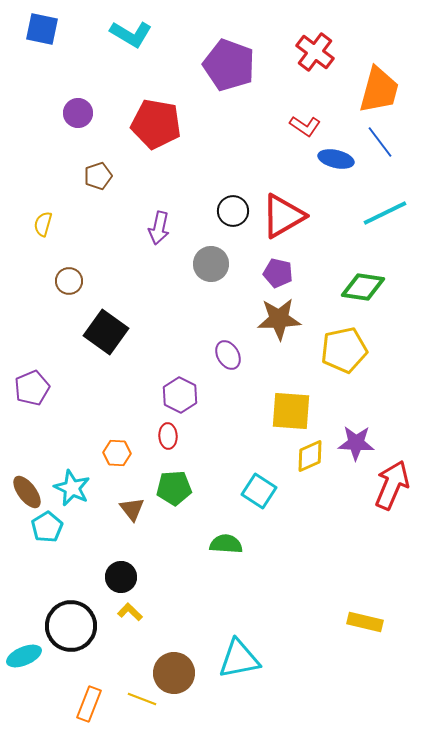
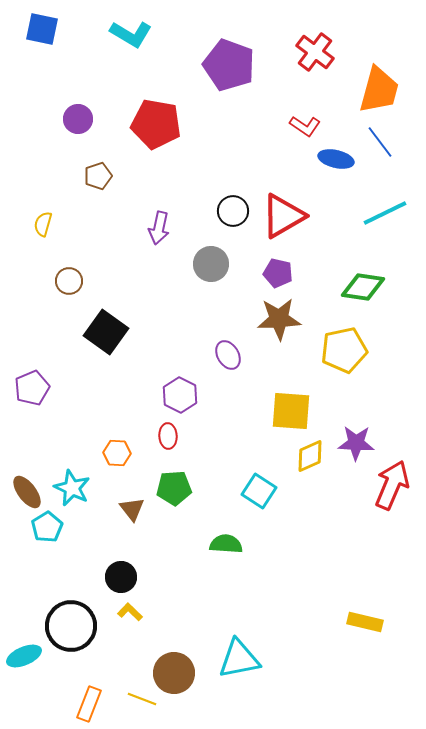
purple circle at (78, 113): moved 6 px down
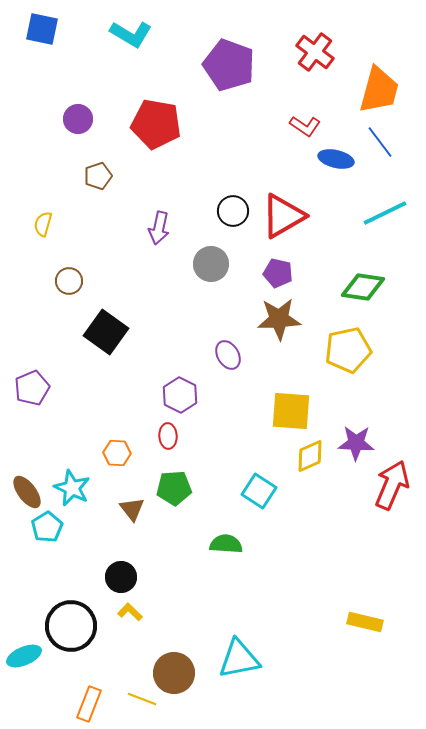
yellow pentagon at (344, 350): moved 4 px right
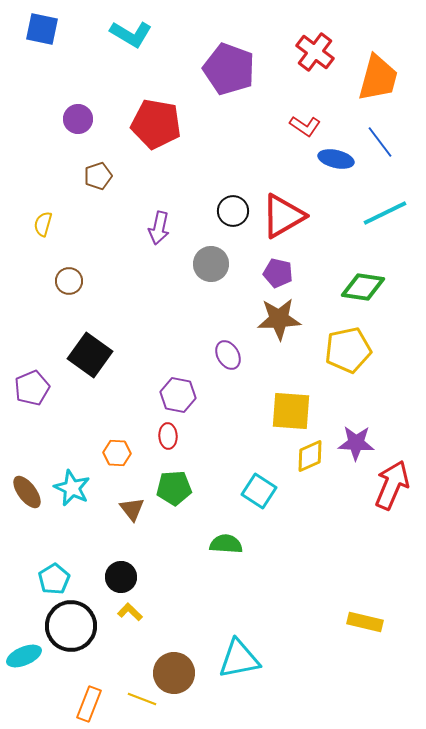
purple pentagon at (229, 65): moved 4 px down
orange trapezoid at (379, 90): moved 1 px left, 12 px up
black square at (106, 332): moved 16 px left, 23 px down
purple hexagon at (180, 395): moved 2 px left; rotated 16 degrees counterclockwise
cyan pentagon at (47, 527): moved 7 px right, 52 px down
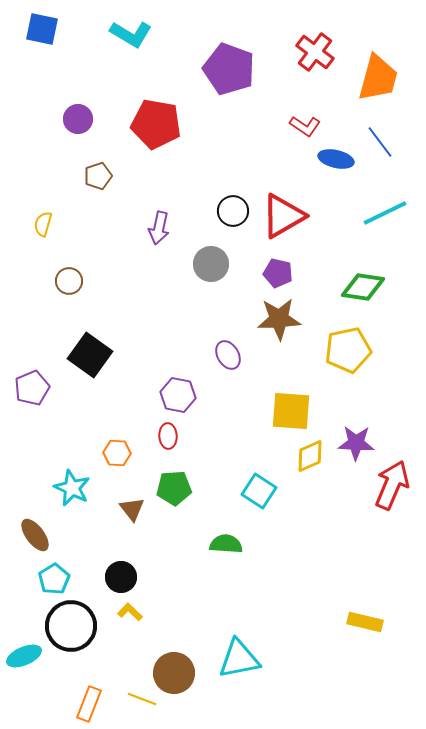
brown ellipse at (27, 492): moved 8 px right, 43 px down
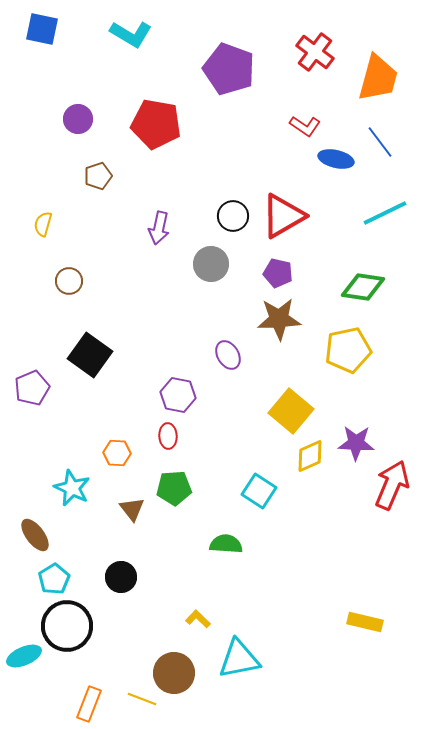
black circle at (233, 211): moved 5 px down
yellow square at (291, 411): rotated 36 degrees clockwise
yellow L-shape at (130, 612): moved 68 px right, 7 px down
black circle at (71, 626): moved 4 px left
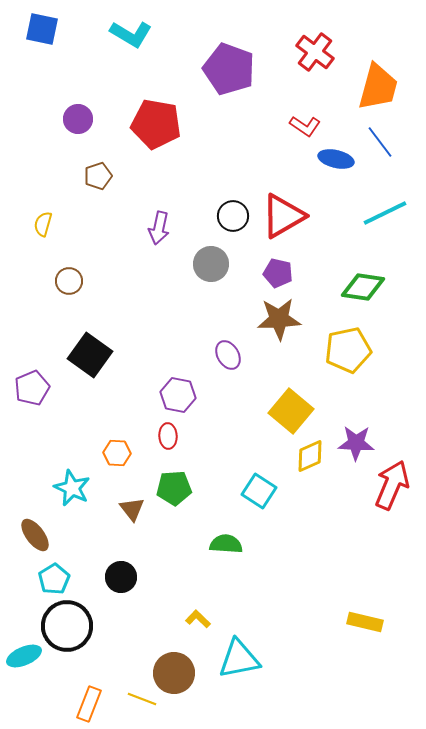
orange trapezoid at (378, 78): moved 9 px down
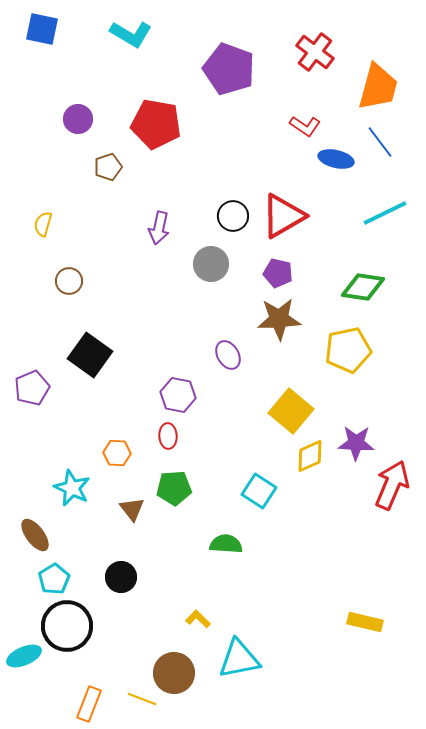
brown pentagon at (98, 176): moved 10 px right, 9 px up
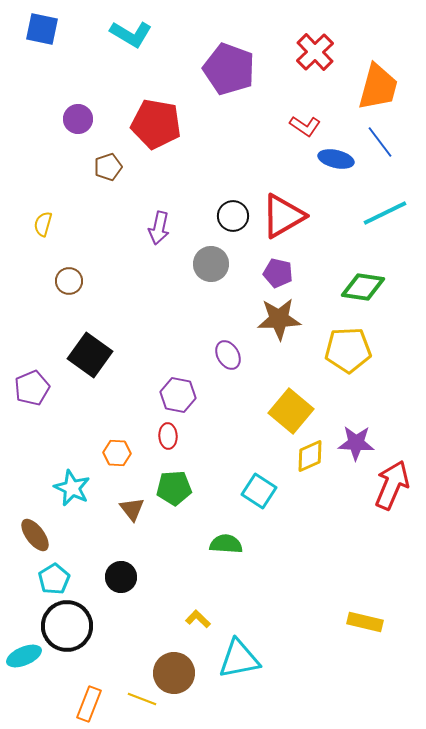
red cross at (315, 52): rotated 9 degrees clockwise
yellow pentagon at (348, 350): rotated 9 degrees clockwise
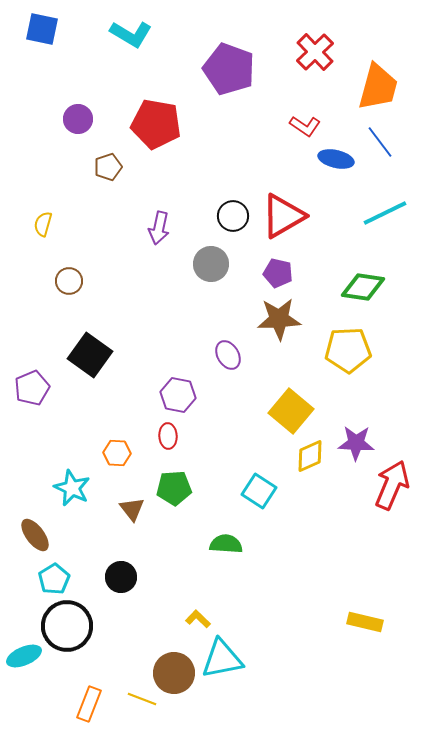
cyan triangle at (239, 659): moved 17 px left
